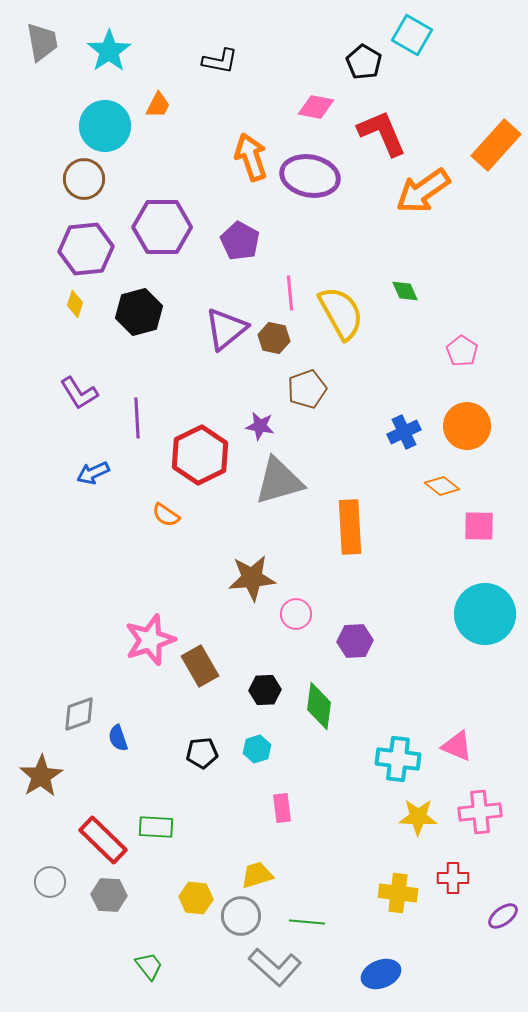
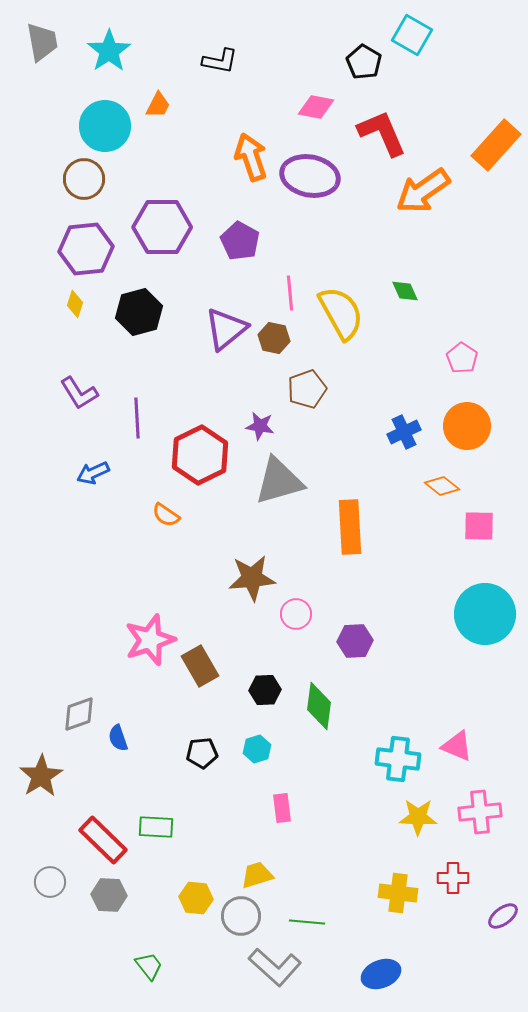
pink pentagon at (462, 351): moved 7 px down
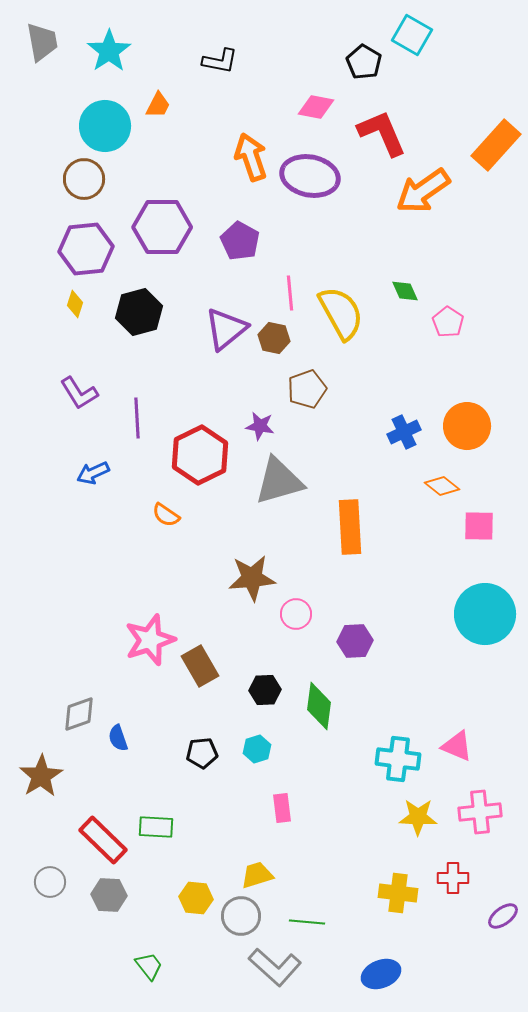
pink pentagon at (462, 358): moved 14 px left, 36 px up
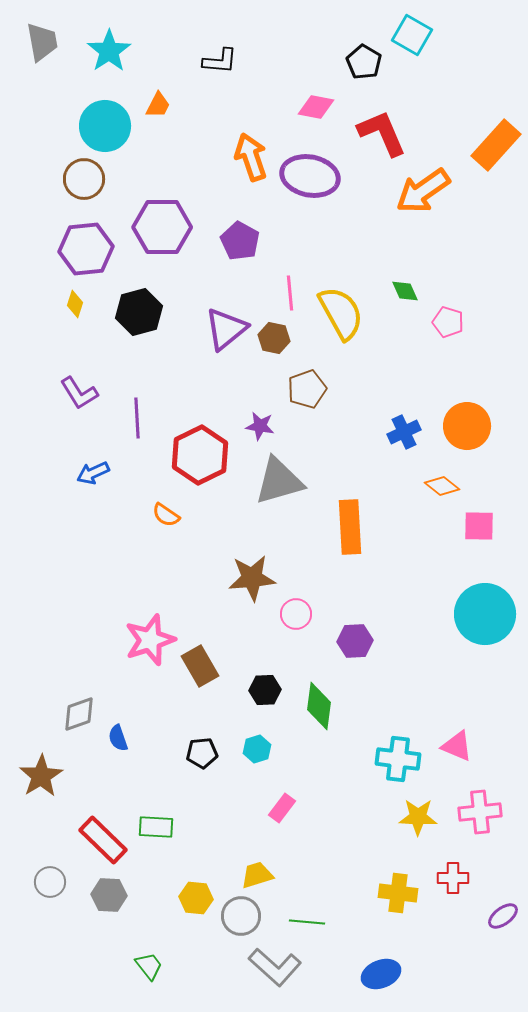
black L-shape at (220, 61): rotated 6 degrees counterclockwise
pink pentagon at (448, 322): rotated 16 degrees counterclockwise
pink rectangle at (282, 808): rotated 44 degrees clockwise
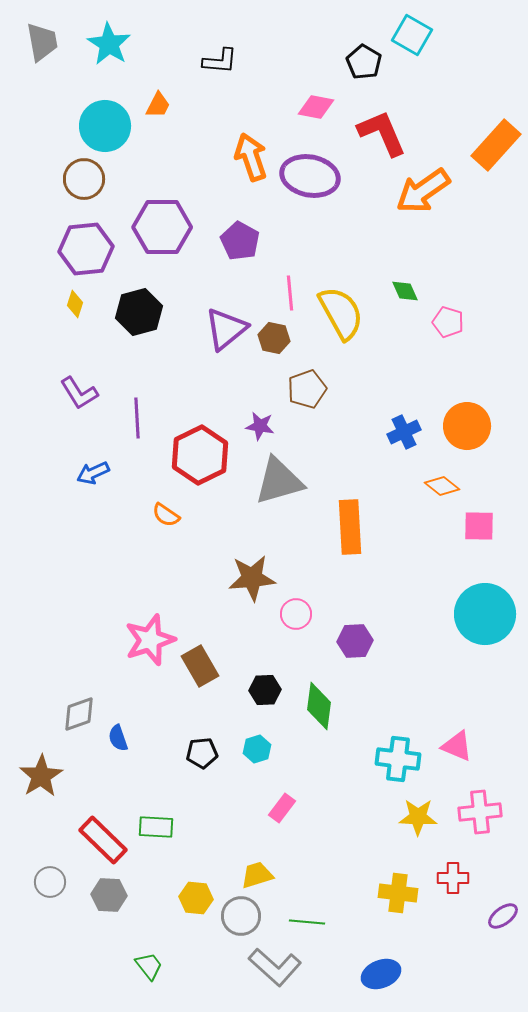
cyan star at (109, 51): moved 7 px up; rotated 6 degrees counterclockwise
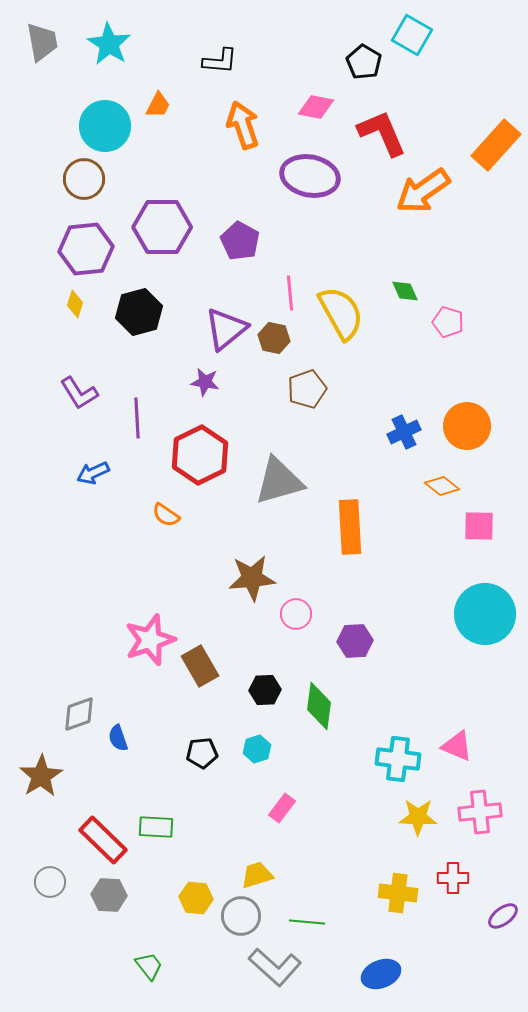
orange arrow at (251, 157): moved 8 px left, 32 px up
purple star at (260, 426): moved 55 px left, 44 px up
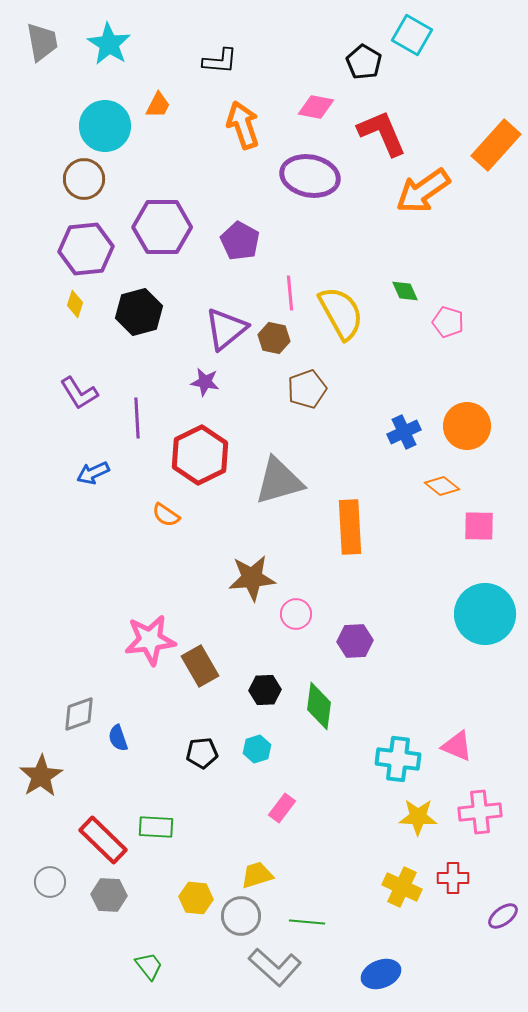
pink star at (150, 640): rotated 12 degrees clockwise
yellow cross at (398, 893): moved 4 px right, 6 px up; rotated 18 degrees clockwise
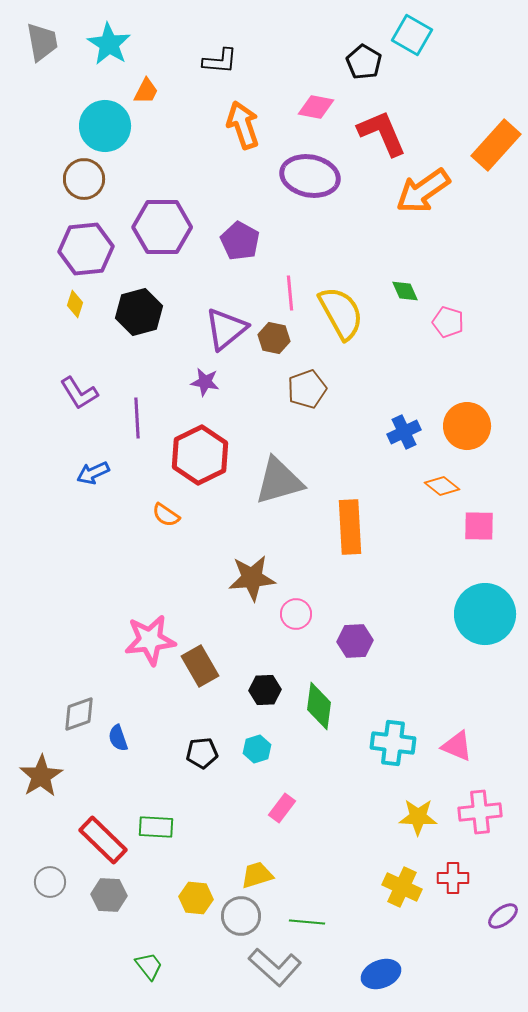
orange trapezoid at (158, 105): moved 12 px left, 14 px up
cyan cross at (398, 759): moved 5 px left, 16 px up
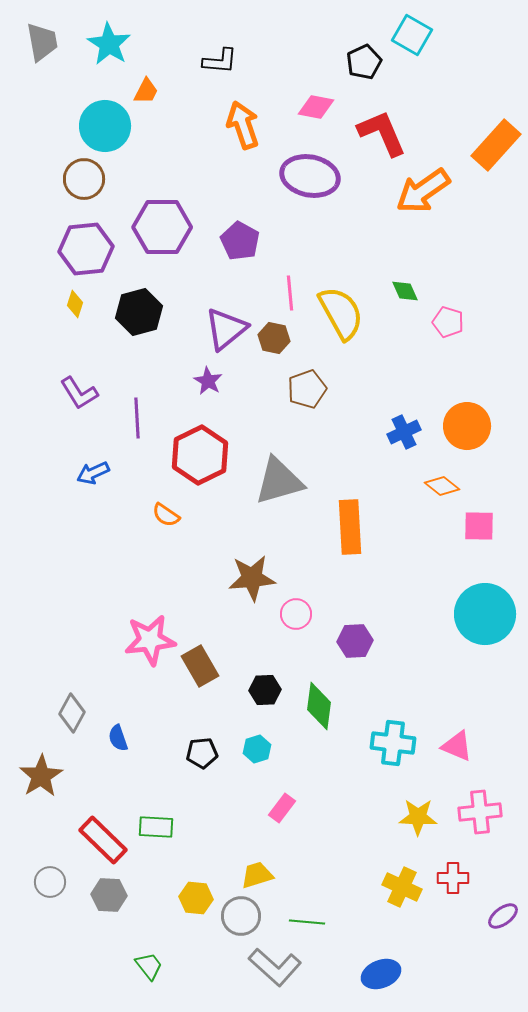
black pentagon at (364, 62): rotated 16 degrees clockwise
purple star at (205, 382): moved 3 px right, 1 px up; rotated 20 degrees clockwise
gray diamond at (79, 714): moved 7 px left, 1 px up; rotated 42 degrees counterclockwise
